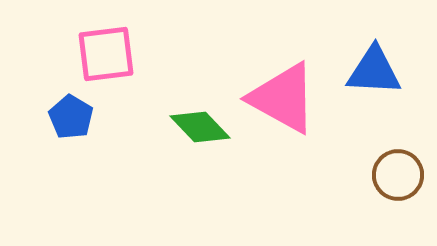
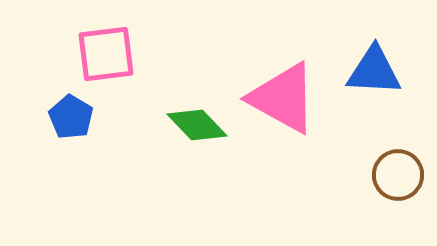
green diamond: moved 3 px left, 2 px up
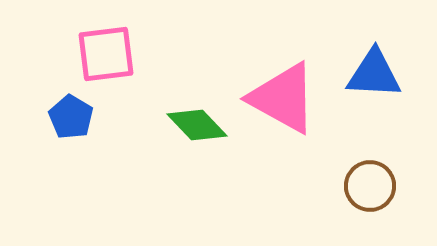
blue triangle: moved 3 px down
brown circle: moved 28 px left, 11 px down
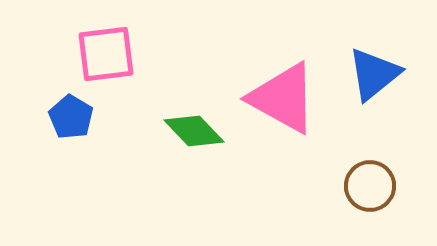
blue triangle: rotated 42 degrees counterclockwise
green diamond: moved 3 px left, 6 px down
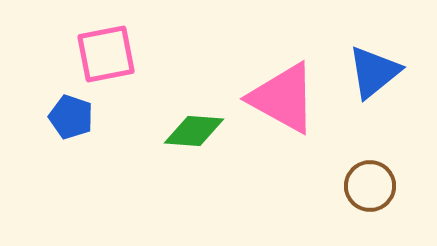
pink square: rotated 4 degrees counterclockwise
blue triangle: moved 2 px up
blue pentagon: rotated 12 degrees counterclockwise
green diamond: rotated 42 degrees counterclockwise
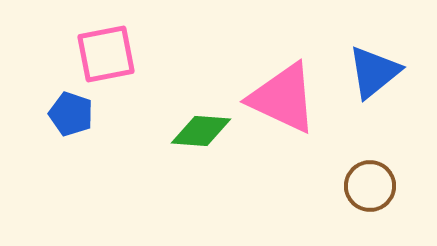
pink triangle: rotated 4 degrees counterclockwise
blue pentagon: moved 3 px up
green diamond: moved 7 px right
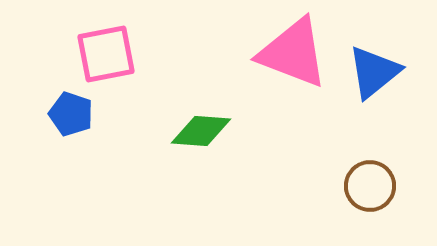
pink triangle: moved 10 px right, 45 px up; rotated 4 degrees counterclockwise
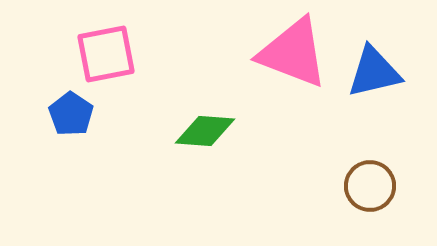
blue triangle: rotated 26 degrees clockwise
blue pentagon: rotated 15 degrees clockwise
green diamond: moved 4 px right
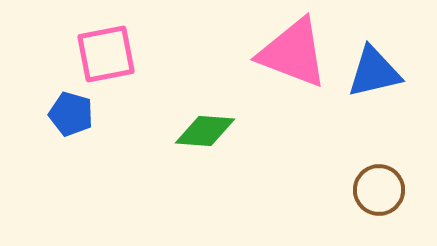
blue pentagon: rotated 18 degrees counterclockwise
brown circle: moved 9 px right, 4 px down
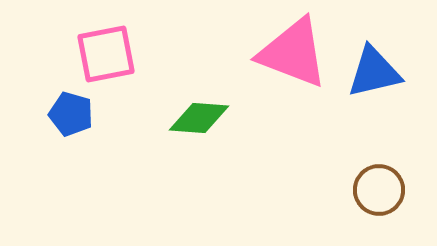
green diamond: moved 6 px left, 13 px up
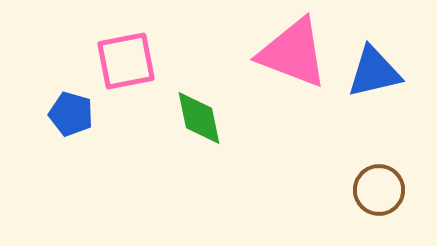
pink square: moved 20 px right, 7 px down
green diamond: rotated 74 degrees clockwise
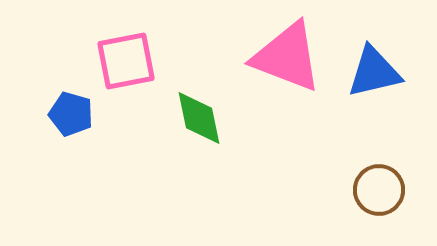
pink triangle: moved 6 px left, 4 px down
